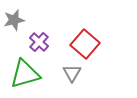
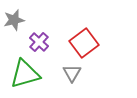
red square: moved 1 px left, 1 px up; rotated 12 degrees clockwise
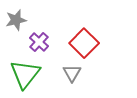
gray star: moved 2 px right
red square: rotated 8 degrees counterclockwise
green triangle: rotated 36 degrees counterclockwise
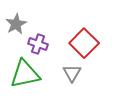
gray star: moved 4 px down; rotated 15 degrees counterclockwise
purple cross: moved 1 px left, 2 px down; rotated 24 degrees counterclockwise
green triangle: rotated 40 degrees clockwise
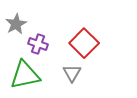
green triangle: moved 1 px down
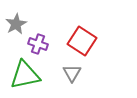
red square: moved 2 px left, 2 px up; rotated 12 degrees counterclockwise
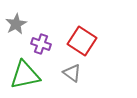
purple cross: moved 3 px right
gray triangle: rotated 24 degrees counterclockwise
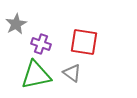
red square: moved 2 px right, 1 px down; rotated 24 degrees counterclockwise
green triangle: moved 11 px right
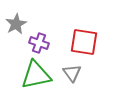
purple cross: moved 2 px left, 1 px up
gray triangle: rotated 18 degrees clockwise
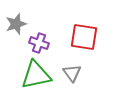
gray star: rotated 10 degrees clockwise
red square: moved 5 px up
